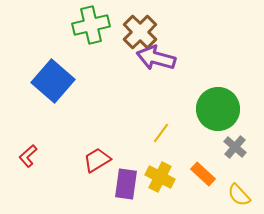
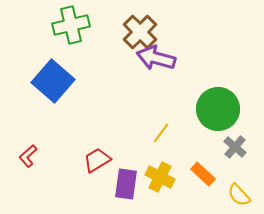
green cross: moved 20 px left
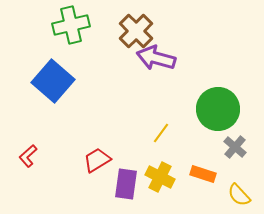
brown cross: moved 4 px left, 1 px up
orange rectangle: rotated 25 degrees counterclockwise
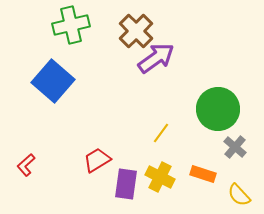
purple arrow: rotated 129 degrees clockwise
red L-shape: moved 2 px left, 9 px down
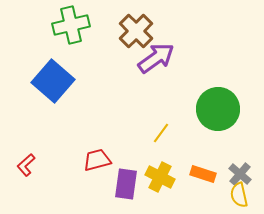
gray cross: moved 5 px right, 27 px down
red trapezoid: rotated 16 degrees clockwise
yellow semicircle: rotated 30 degrees clockwise
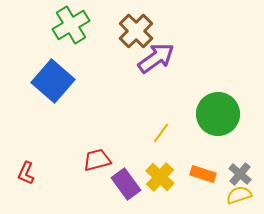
green cross: rotated 18 degrees counterclockwise
green circle: moved 5 px down
red L-shape: moved 8 px down; rotated 25 degrees counterclockwise
yellow cross: rotated 16 degrees clockwise
purple rectangle: rotated 44 degrees counterclockwise
yellow semicircle: rotated 85 degrees clockwise
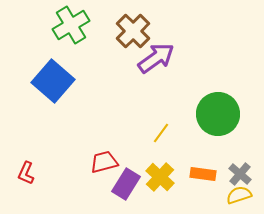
brown cross: moved 3 px left
red trapezoid: moved 7 px right, 2 px down
orange rectangle: rotated 10 degrees counterclockwise
purple rectangle: rotated 68 degrees clockwise
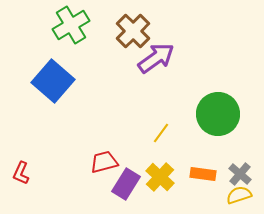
red L-shape: moved 5 px left
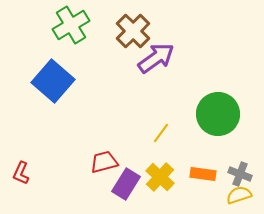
gray cross: rotated 20 degrees counterclockwise
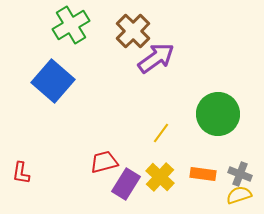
red L-shape: rotated 15 degrees counterclockwise
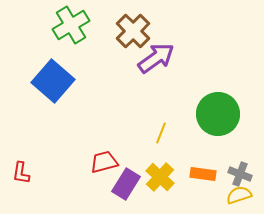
yellow line: rotated 15 degrees counterclockwise
